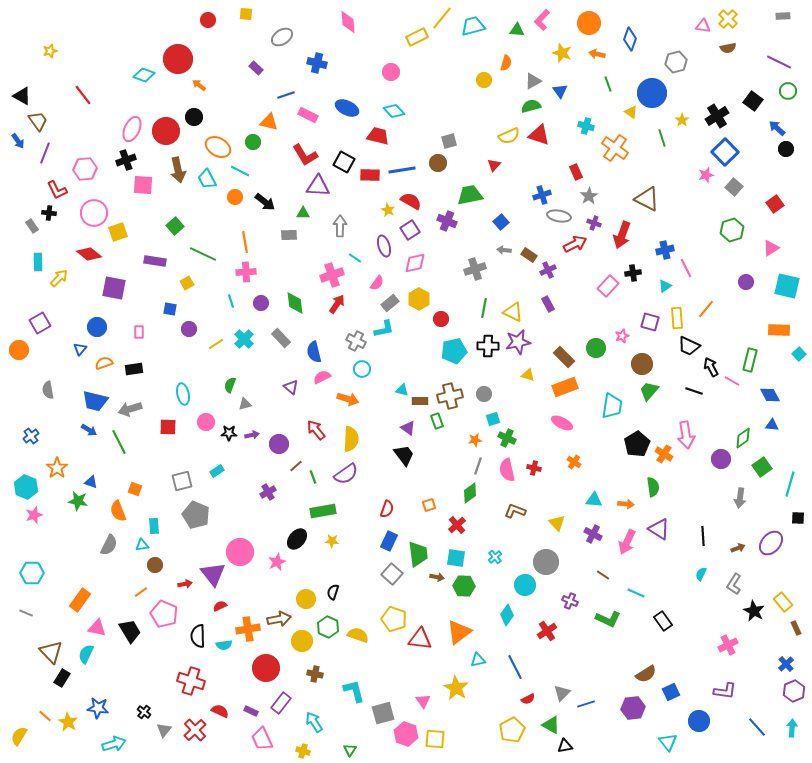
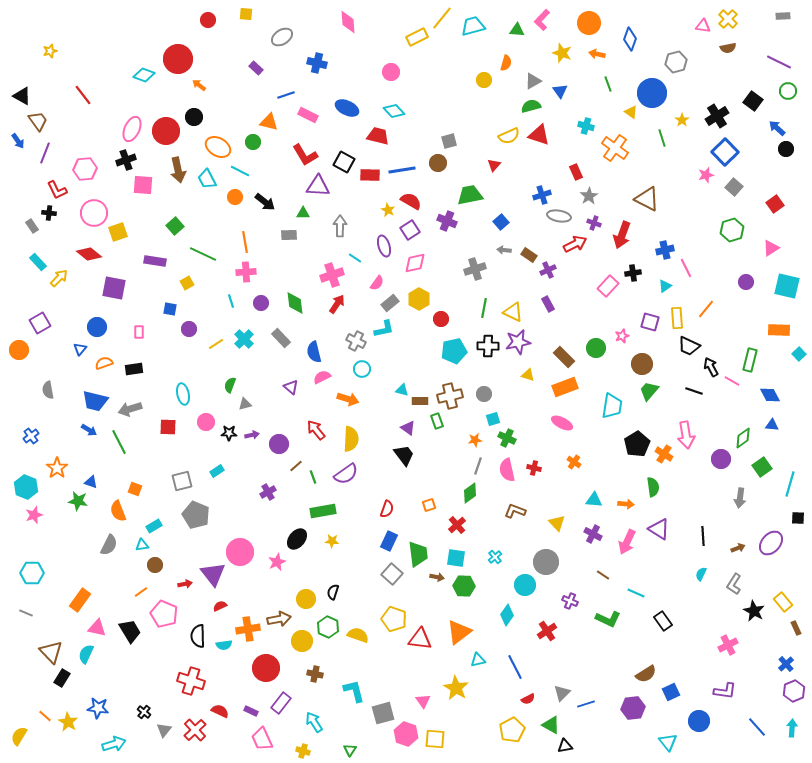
cyan rectangle at (38, 262): rotated 42 degrees counterclockwise
cyan rectangle at (154, 526): rotated 63 degrees clockwise
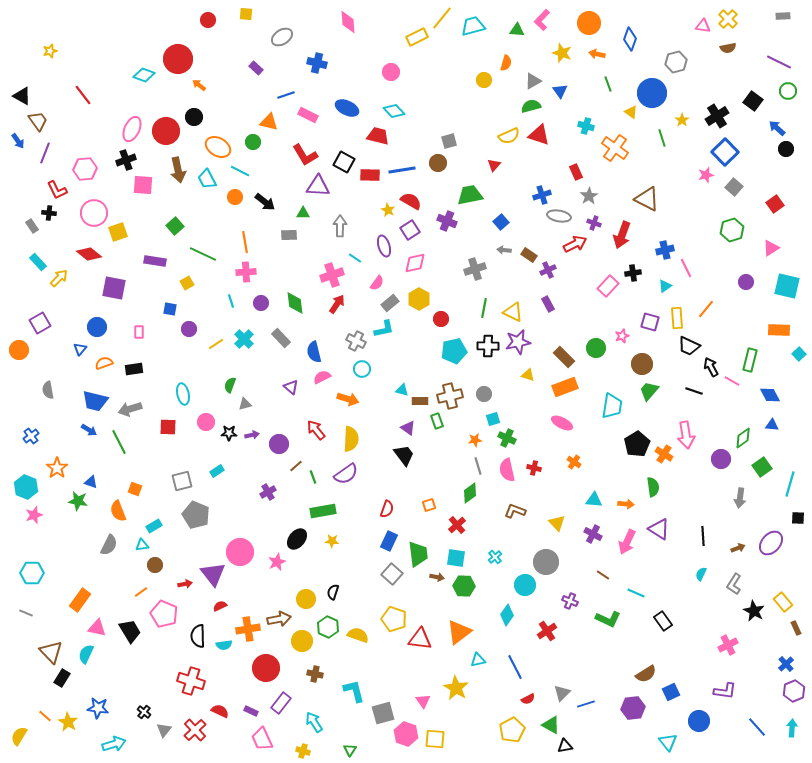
gray line at (478, 466): rotated 36 degrees counterclockwise
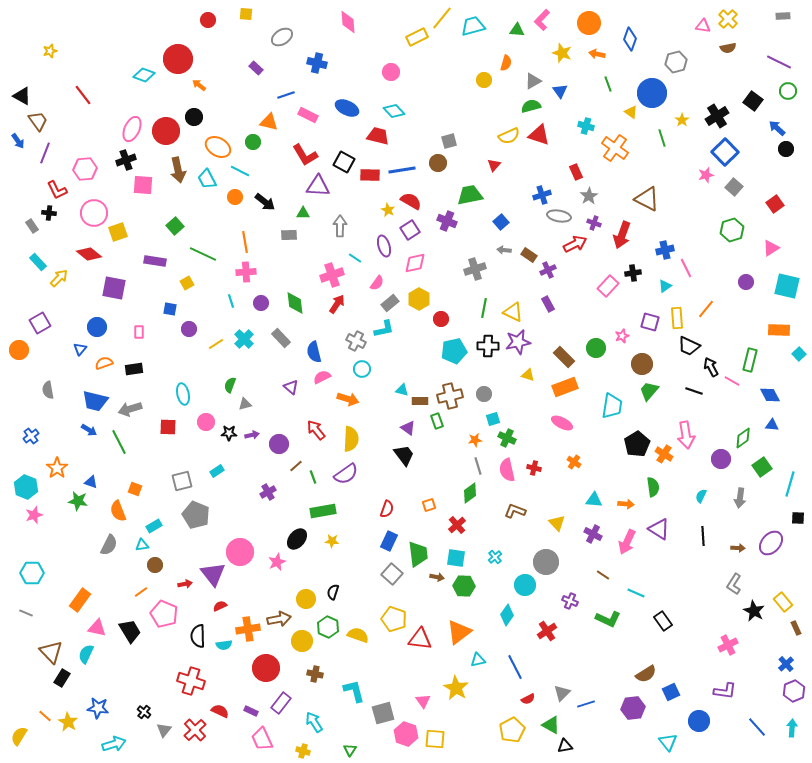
brown arrow at (738, 548): rotated 24 degrees clockwise
cyan semicircle at (701, 574): moved 78 px up
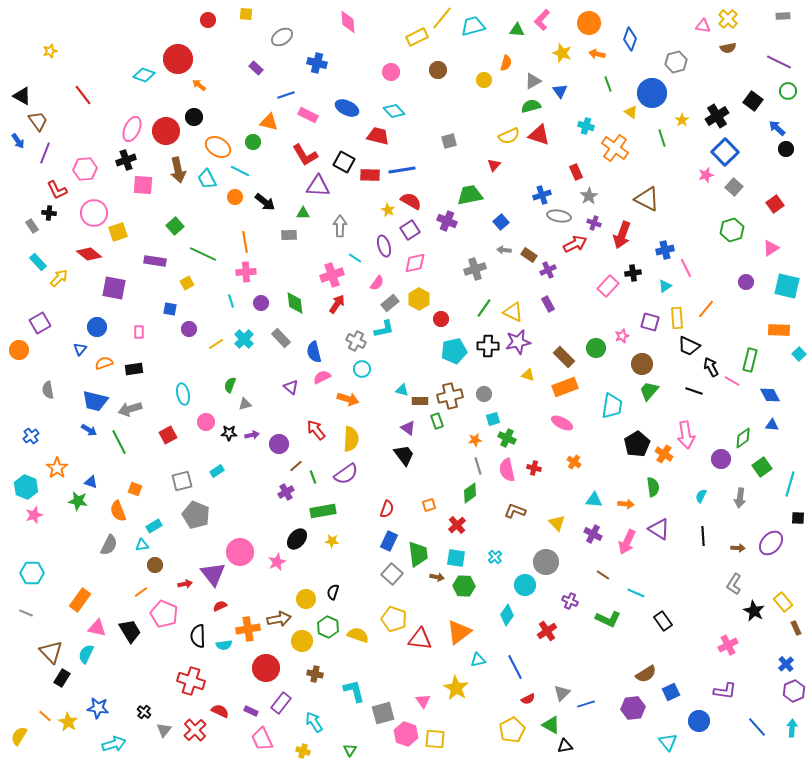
brown circle at (438, 163): moved 93 px up
green line at (484, 308): rotated 24 degrees clockwise
red square at (168, 427): moved 8 px down; rotated 30 degrees counterclockwise
purple cross at (268, 492): moved 18 px right
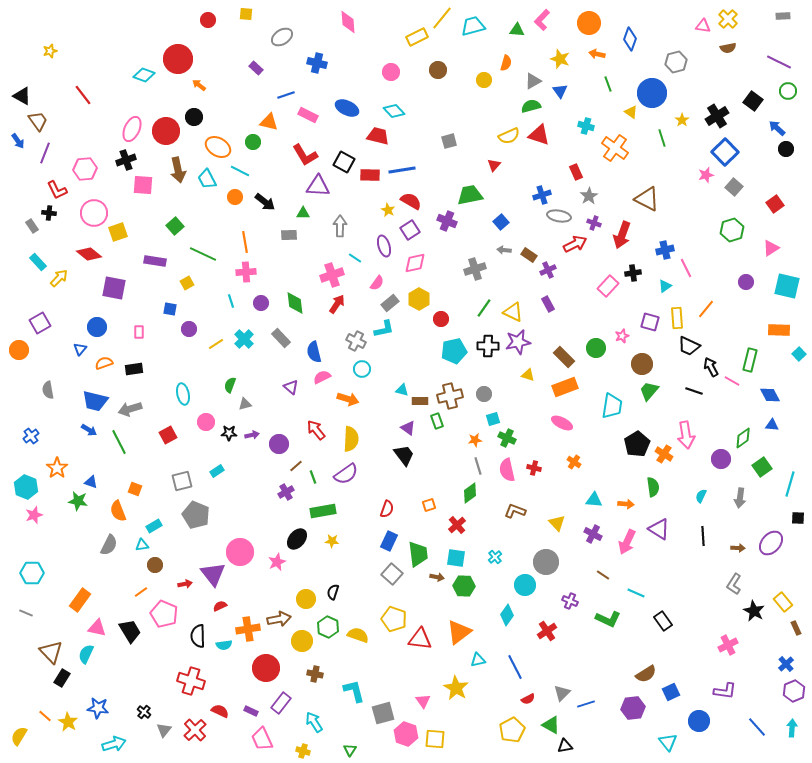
yellow star at (562, 53): moved 2 px left, 6 px down
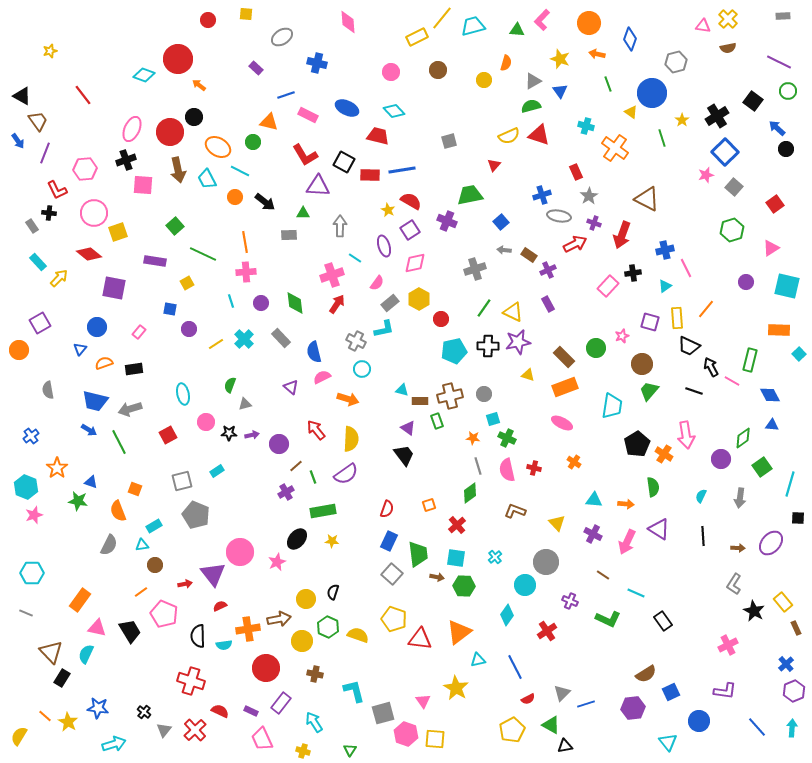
red circle at (166, 131): moved 4 px right, 1 px down
pink rectangle at (139, 332): rotated 40 degrees clockwise
orange star at (475, 440): moved 2 px left, 2 px up; rotated 16 degrees clockwise
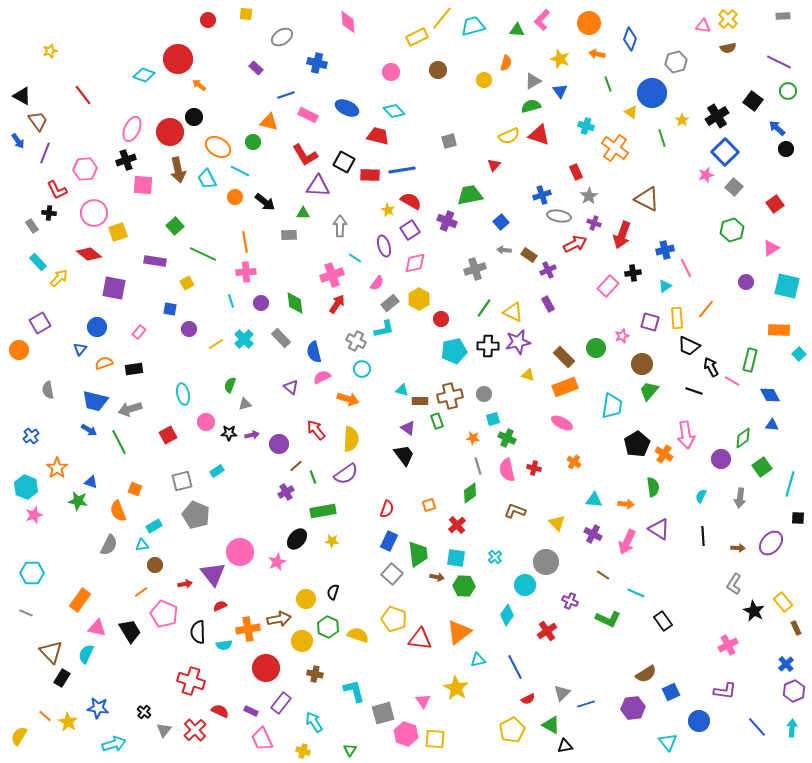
black semicircle at (198, 636): moved 4 px up
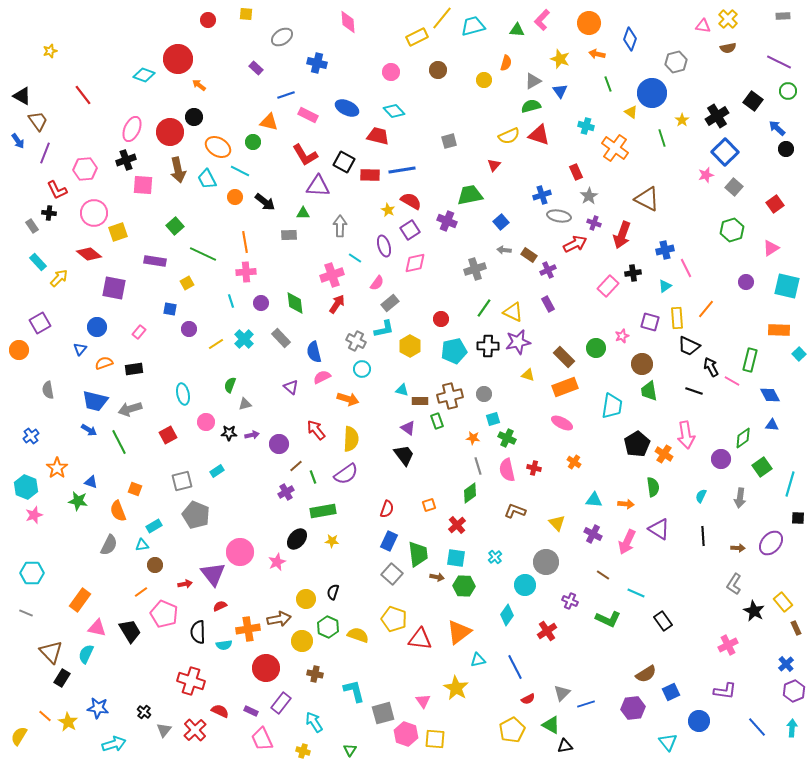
yellow hexagon at (419, 299): moved 9 px left, 47 px down
green trapezoid at (649, 391): rotated 50 degrees counterclockwise
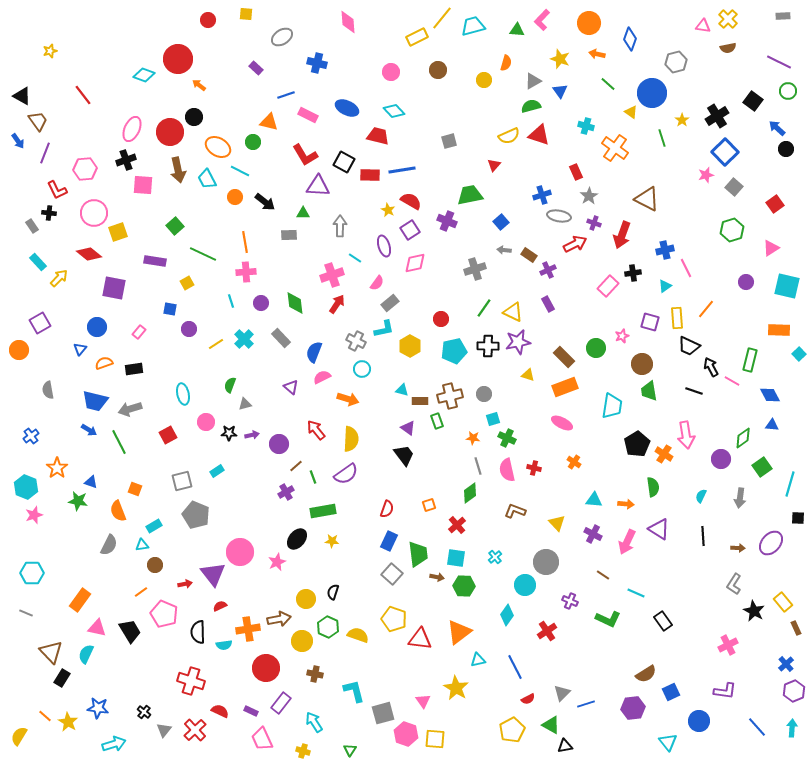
green line at (608, 84): rotated 28 degrees counterclockwise
blue semicircle at (314, 352): rotated 35 degrees clockwise
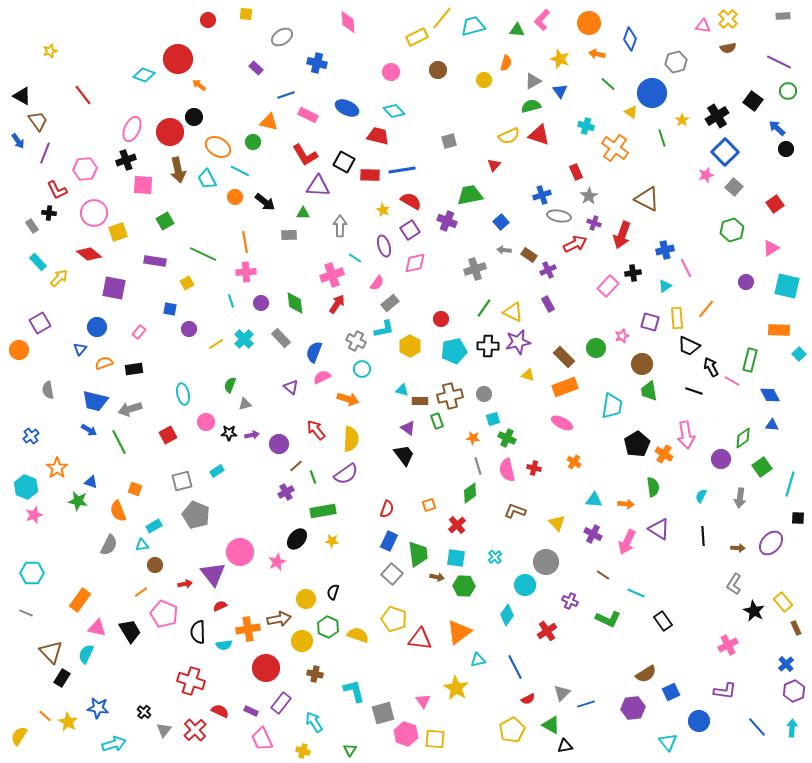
yellow star at (388, 210): moved 5 px left
green square at (175, 226): moved 10 px left, 5 px up; rotated 12 degrees clockwise
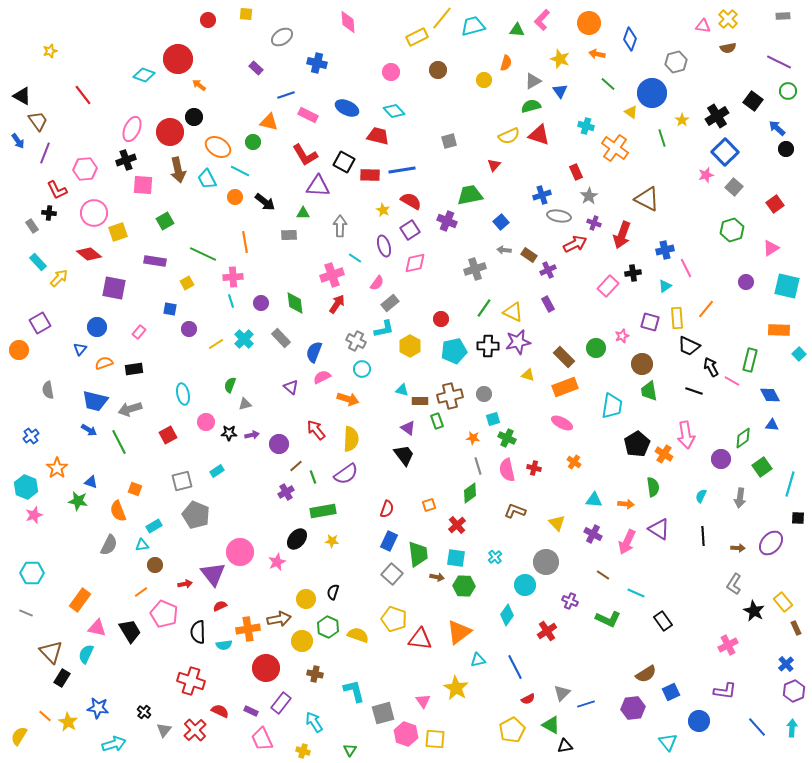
pink cross at (246, 272): moved 13 px left, 5 px down
